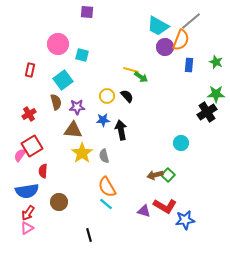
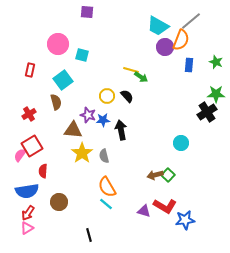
purple star at (77, 107): moved 11 px right, 8 px down; rotated 21 degrees clockwise
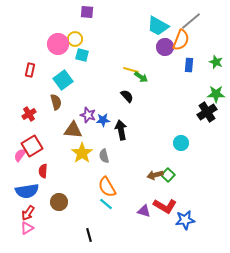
yellow circle at (107, 96): moved 32 px left, 57 px up
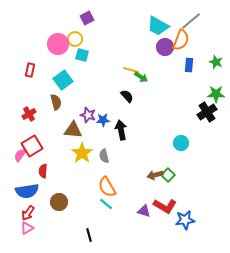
purple square at (87, 12): moved 6 px down; rotated 32 degrees counterclockwise
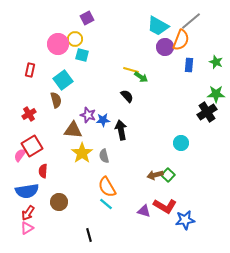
brown semicircle at (56, 102): moved 2 px up
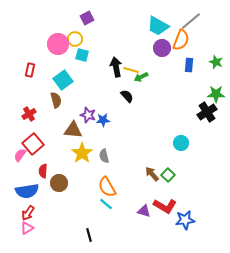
purple circle at (165, 47): moved 3 px left, 1 px down
green arrow at (141, 77): rotated 120 degrees clockwise
black arrow at (121, 130): moved 5 px left, 63 px up
red square at (32, 146): moved 1 px right, 2 px up; rotated 10 degrees counterclockwise
brown arrow at (155, 175): moved 3 px left, 1 px up; rotated 63 degrees clockwise
brown circle at (59, 202): moved 19 px up
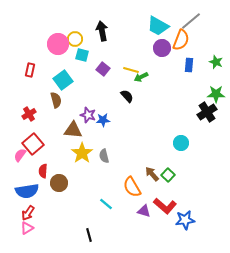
purple square at (87, 18): moved 16 px right, 51 px down; rotated 24 degrees counterclockwise
black arrow at (116, 67): moved 14 px left, 36 px up
orange semicircle at (107, 187): moved 25 px right
red L-shape at (165, 206): rotated 10 degrees clockwise
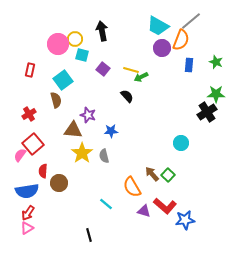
blue star at (103, 120): moved 8 px right, 11 px down
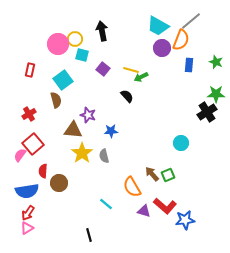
green square at (168, 175): rotated 24 degrees clockwise
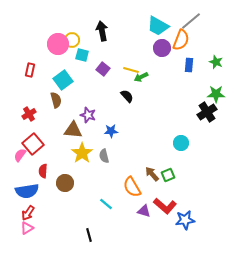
yellow circle at (75, 39): moved 3 px left, 1 px down
brown circle at (59, 183): moved 6 px right
